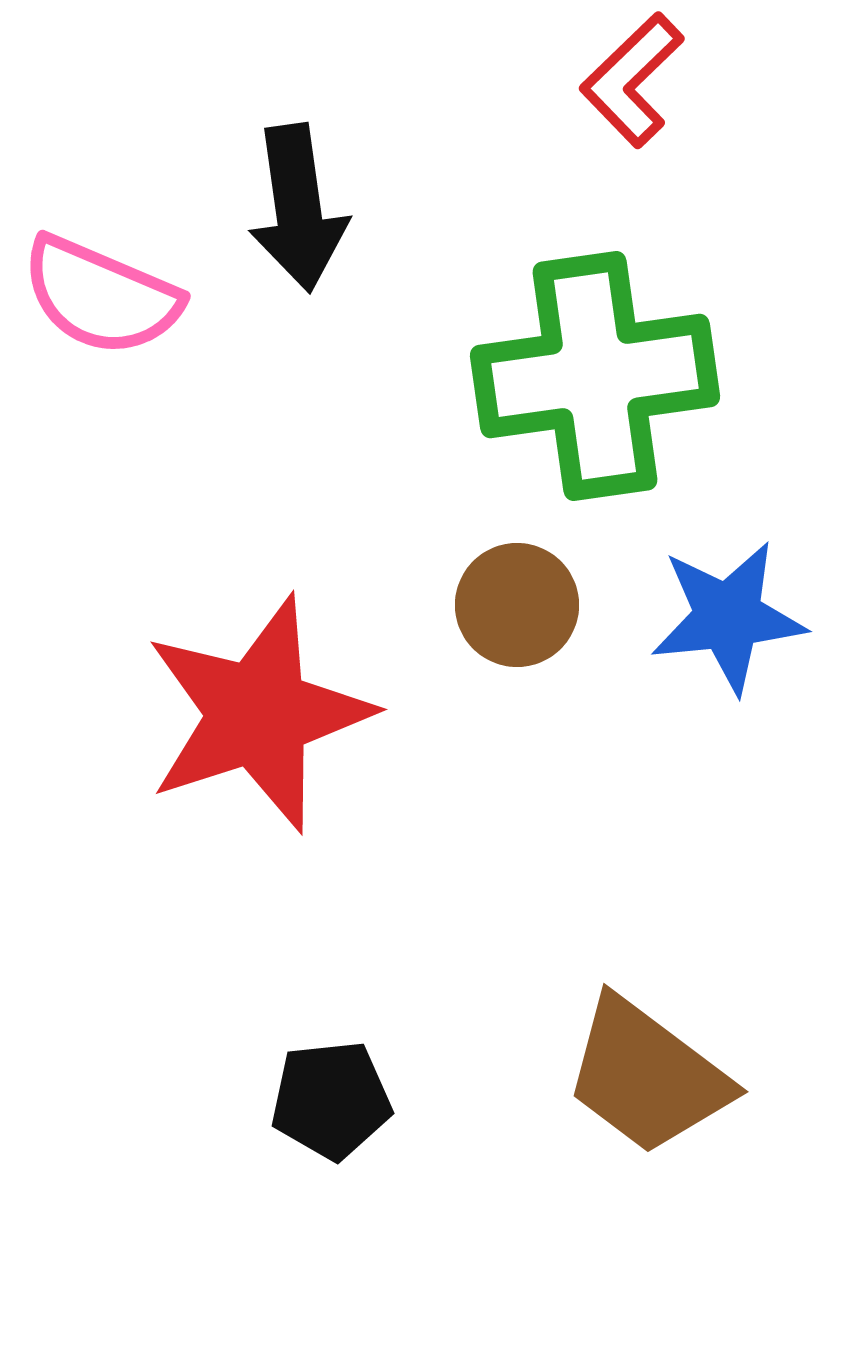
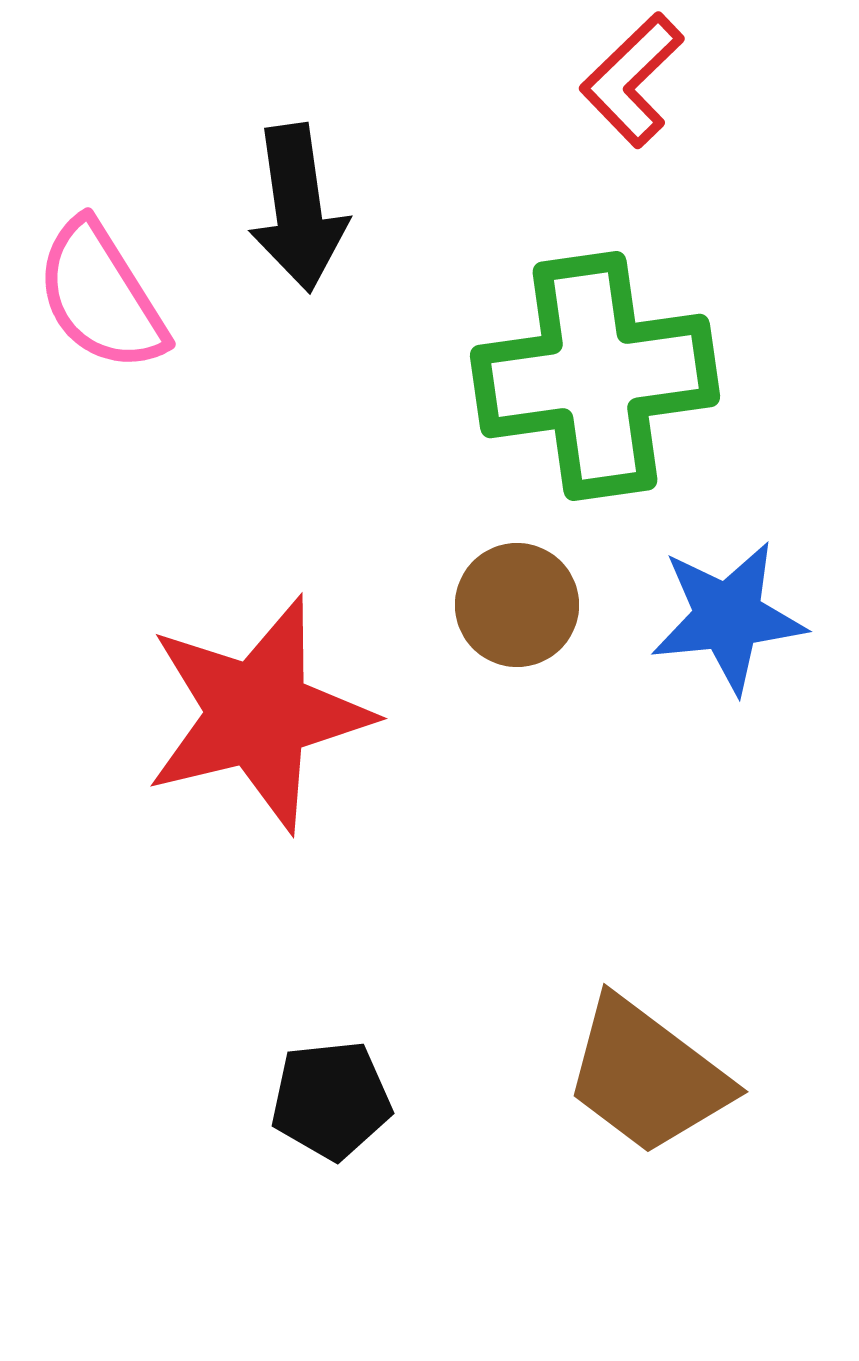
pink semicircle: rotated 35 degrees clockwise
red star: rotated 4 degrees clockwise
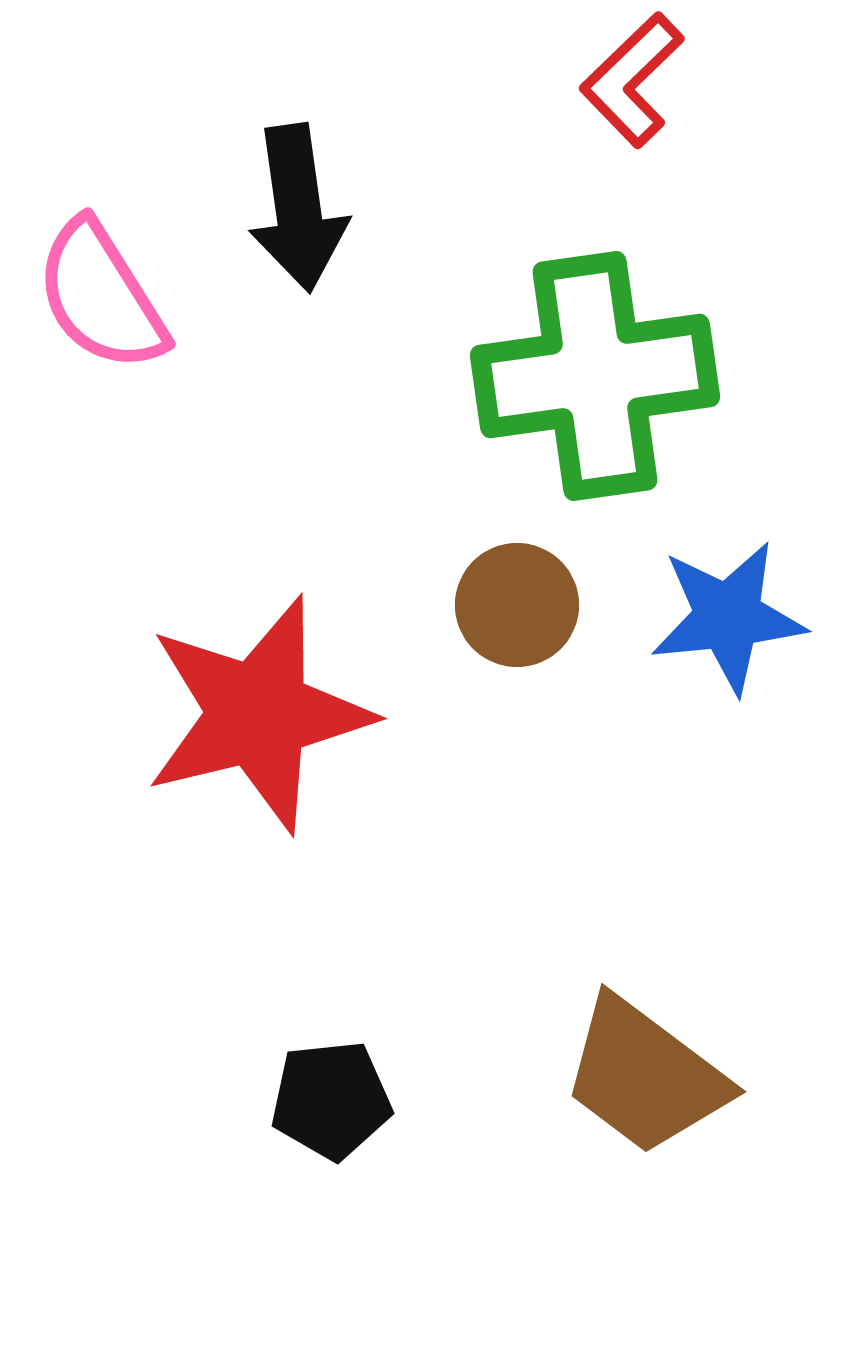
brown trapezoid: moved 2 px left
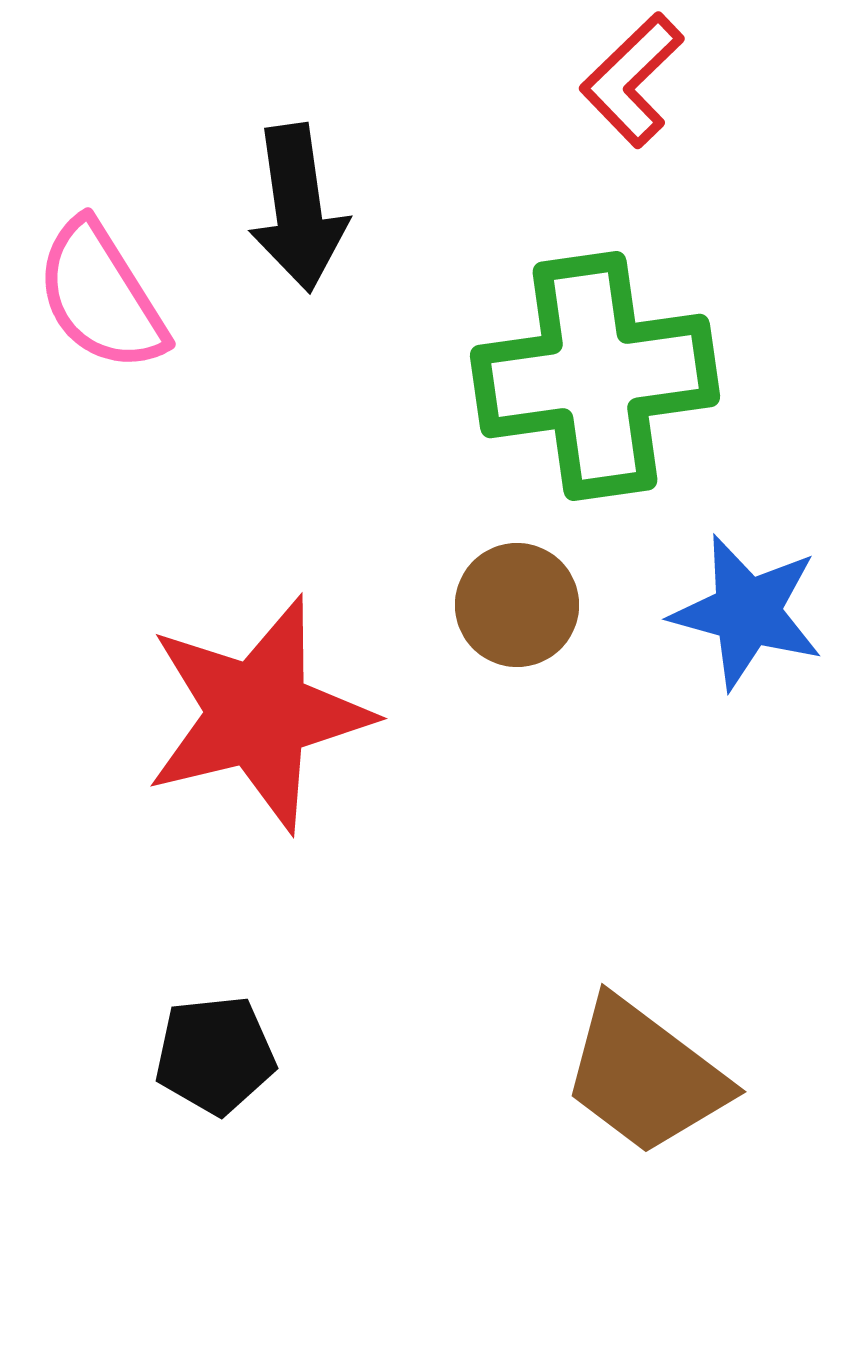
blue star: moved 19 px right, 5 px up; rotated 21 degrees clockwise
black pentagon: moved 116 px left, 45 px up
